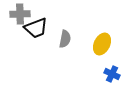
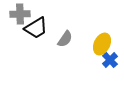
black trapezoid: rotated 10 degrees counterclockwise
gray semicircle: rotated 24 degrees clockwise
blue cross: moved 2 px left, 14 px up; rotated 21 degrees clockwise
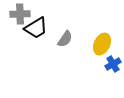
blue cross: moved 3 px right, 4 px down; rotated 14 degrees clockwise
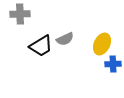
black trapezoid: moved 5 px right, 18 px down
gray semicircle: rotated 30 degrees clockwise
blue cross: rotated 28 degrees clockwise
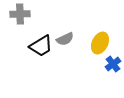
yellow ellipse: moved 2 px left, 1 px up
blue cross: rotated 35 degrees counterclockwise
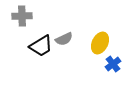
gray cross: moved 2 px right, 2 px down
gray semicircle: moved 1 px left
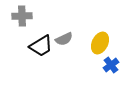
blue cross: moved 2 px left, 1 px down
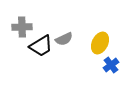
gray cross: moved 11 px down
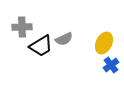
yellow ellipse: moved 4 px right
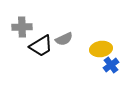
yellow ellipse: moved 3 px left, 6 px down; rotated 55 degrees clockwise
